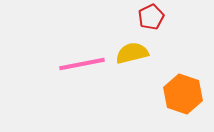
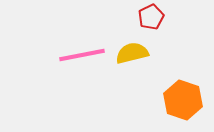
pink line: moved 9 px up
orange hexagon: moved 6 px down
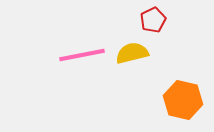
red pentagon: moved 2 px right, 3 px down
orange hexagon: rotated 6 degrees counterclockwise
